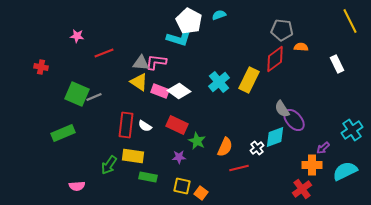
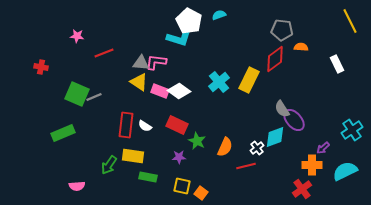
red line at (239, 168): moved 7 px right, 2 px up
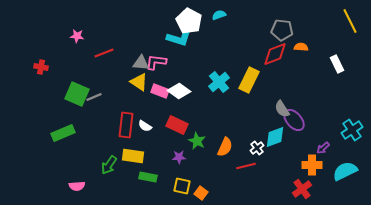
red diamond at (275, 59): moved 5 px up; rotated 16 degrees clockwise
